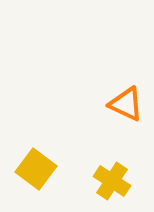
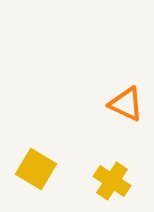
yellow square: rotated 6 degrees counterclockwise
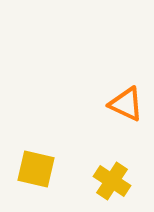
yellow square: rotated 18 degrees counterclockwise
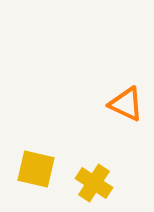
yellow cross: moved 18 px left, 2 px down
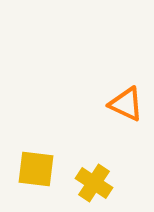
yellow square: rotated 6 degrees counterclockwise
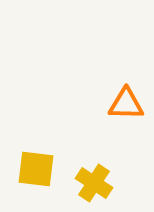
orange triangle: rotated 24 degrees counterclockwise
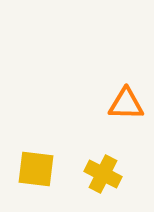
yellow cross: moved 9 px right, 9 px up; rotated 6 degrees counterclockwise
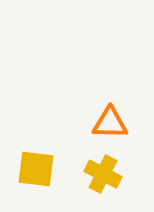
orange triangle: moved 16 px left, 19 px down
